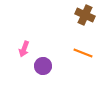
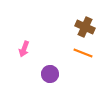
brown cross: moved 12 px down
purple circle: moved 7 px right, 8 px down
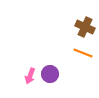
pink arrow: moved 6 px right, 27 px down
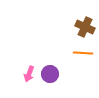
orange line: rotated 18 degrees counterclockwise
pink arrow: moved 1 px left, 2 px up
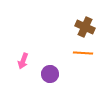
pink arrow: moved 6 px left, 13 px up
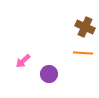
pink arrow: rotated 28 degrees clockwise
purple circle: moved 1 px left
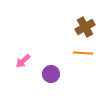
brown cross: rotated 36 degrees clockwise
purple circle: moved 2 px right
